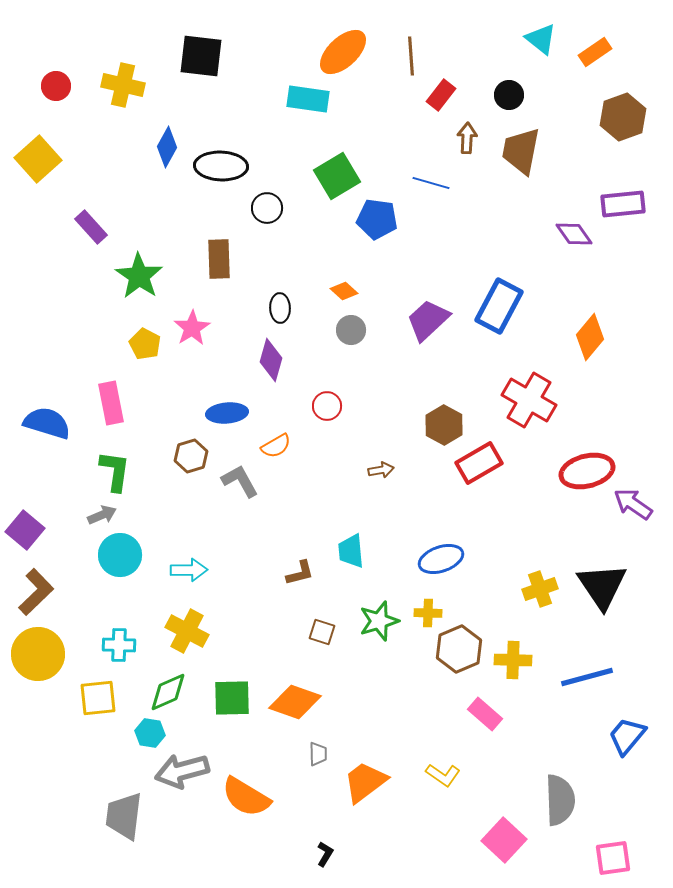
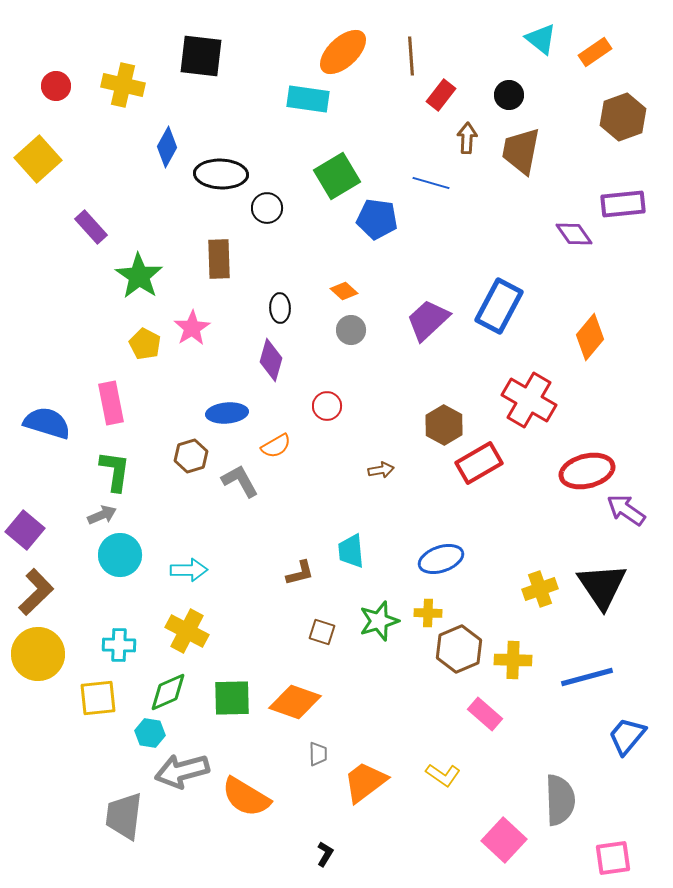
black ellipse at (221, 166): moved 8 px down
purple arrow at (633, 504): moved 7 px left, 6 px down
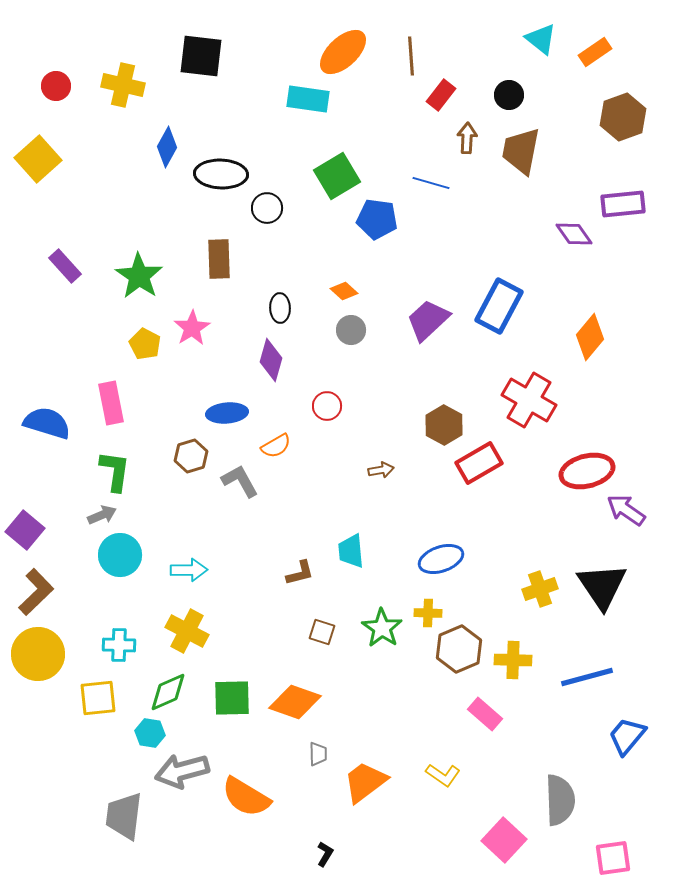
purple rectangle at (91, 227): moved 26 px left, 39 px down
green star at (379, 621): moved 3 px right, 7 px down; rotated 21 degrees counterclockwise
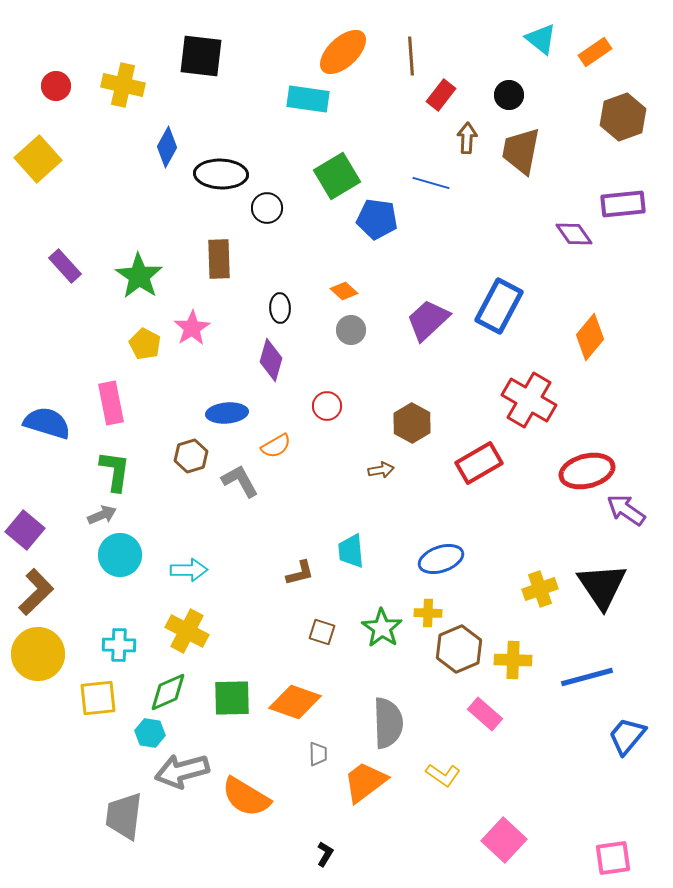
brown hexagon at (444, 425): moved 32 px left, 2 px up
gray semicircle at (560, 800): moved 172 px left, 77 px up
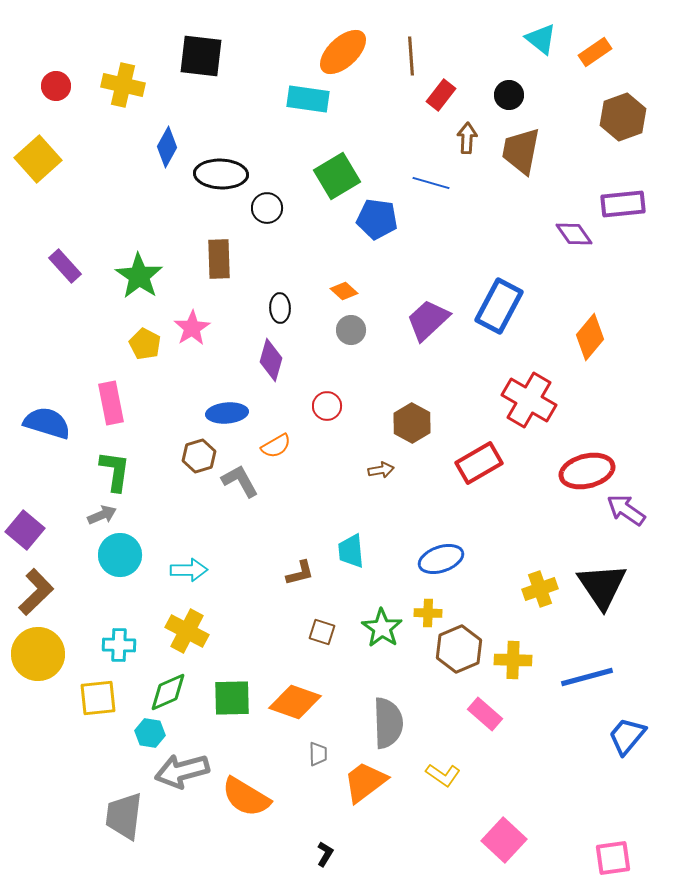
brown hexagon at (191, 456): moved 8 px right
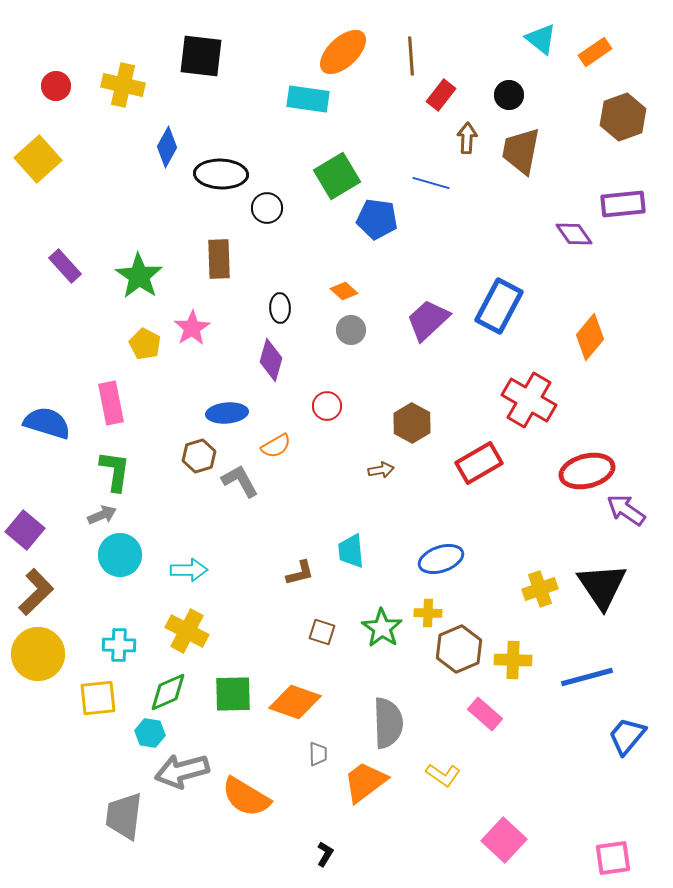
green square at (232, 698): moved 1 px right, 4 px up
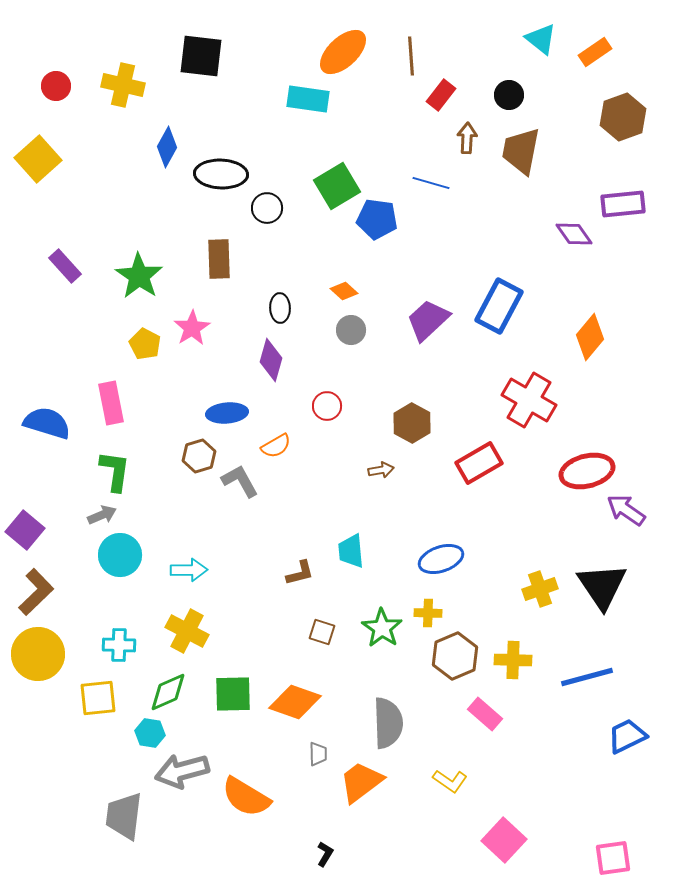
green square at (337, 176): moved 10 px down
brown hexagon at (459, 649): moved 4 px left, 7 px down
blue trapezoid at (627, 736): rotated 24 degrees clockwise
yellow L-shape at (443, 775): moved 7 px right, 6 px down
orange trapezoid at (365, 782): moved 4 px left
